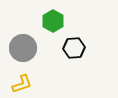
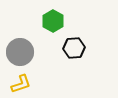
gray circle: moved 3 px left, 4 px down
yellow L-shape: moved 1 px left
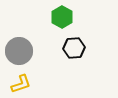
green hexagon: moved 9 px right, 4 px up
gray circle: moved 1 px left, 1 px up
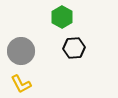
gray circle: moved 2 px right
yellow L-shape: rotated 80 degrees clockwise
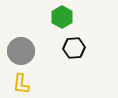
yellow L-shape: rotated 35 degrees clockwise
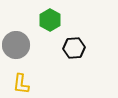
green hexagon: moved 12 px left, 3 px down
gray circle: moved 5 px left, 6 px up
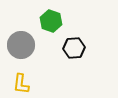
green hexagon: moved 1 px right, 1 px down; rotated 10 degrees counterclockwise
gray circle: moved 5 px right
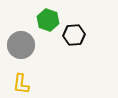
green hexagon: moved 3 px left, 1 px up
black hexagon: moved 13 px up
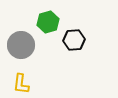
green hexagon: moved 2 px down; rotated 25 degrees clockwise
black hexagon: moved 5 px down
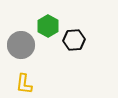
green hexagon: moved 4 px down; rotated 15 degrees counterclockwise
yellow L-shape: moved 3 px right
